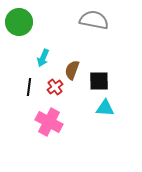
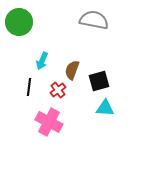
cyan arrow: moved 1 px left, 3 px down
black square: rotated 15 degrees counterclockwise
red cross: moved 3 px right, 3 px down
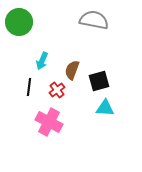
red cross: moved 1 px left
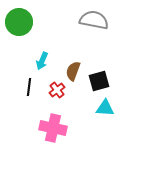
brown semicircle: moved 1 px right, 1 px down
pink cross: moved 4 px right, 6 px down; rotated 16 degrees counterclockwise
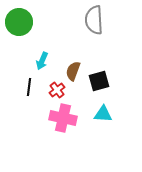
gray semicircle: rotated 104 degrees counterclockwise
cyan triangle: moved 2 px left, 6 px down
pink cross: moved 10 px right, 10 px up
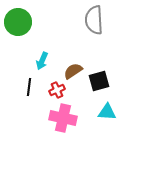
green circle: moved 1 px left
brown semicircle: rotated 36 degrees clockwise
red cross: rotated 14 degrees clockwise
cyan triangle: moved 4 px right, 2 px up
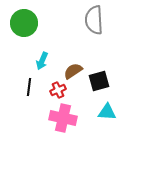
green circle: moved 6 px right, 1 px down
red cross: moved 1 px right
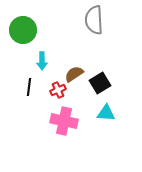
green circle: moved 1 px left, 7 px down
cyan arrow: rotated 24 degrees counterclockwise
brown semicircle: moved 1 px right, 3 px down
black square: moved 1 px right, 2 px down; rotated 15 degrees counterclockwise
cyan triangle: moved 1 px left, 1 px down
pink cross: moved 1 px right, 3 px down
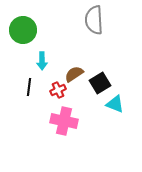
cyan triangle: moved 9 px right, 9 px up; rotated 18 degrees clockwise
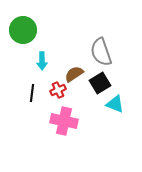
gray semicircle: moved 7 px right, 32 px down; rotated 16 degrees counterclockwise
black line: moved 3 px right, 6 px down
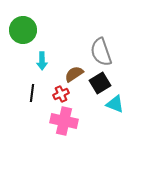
red cross: moved 3 px right, 4 px down
